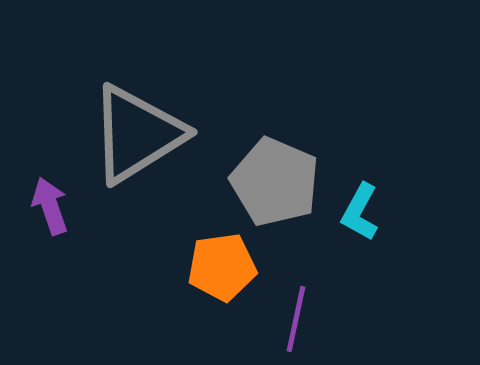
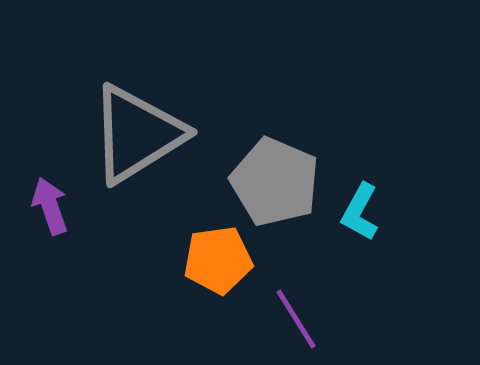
orange pentagon: moved 4 px left, 7 px up
purple line: rotated 44 degrees counterclockwise
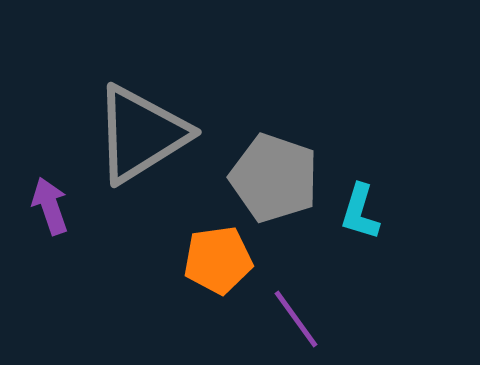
gray triangle: moved 4 px right
gray pentagon: moved 1 px left, 4 px up; rotated 4 degrees counterclockwise
cyan L-shape: rotated 12 degrees counterclockwise
purple line: rotated 4 degrees counterclockwise
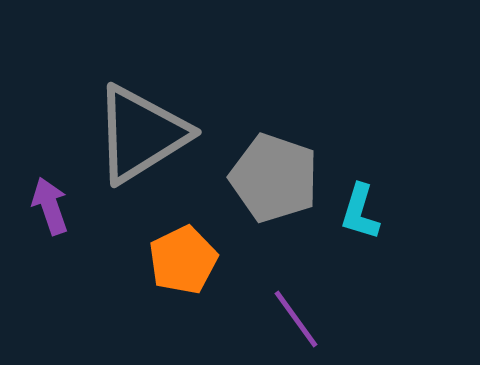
orange pentagon: moved 35 px left; rotated 18 degrees counterclockwise
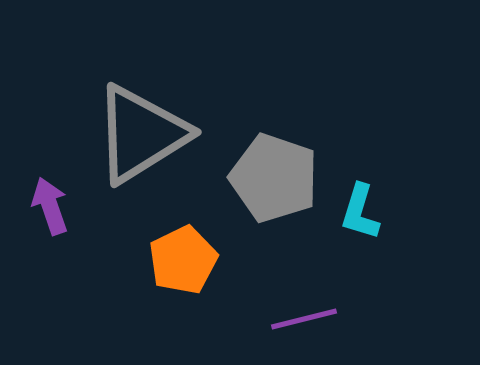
purple line: moved 8 px right; rotated 68 degrees counterclockwise
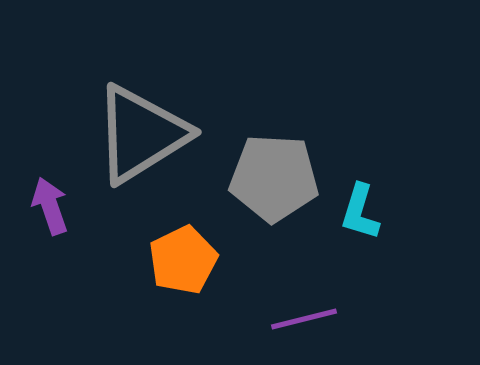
gray pentagon: rotated 16 degrees counterclockwise
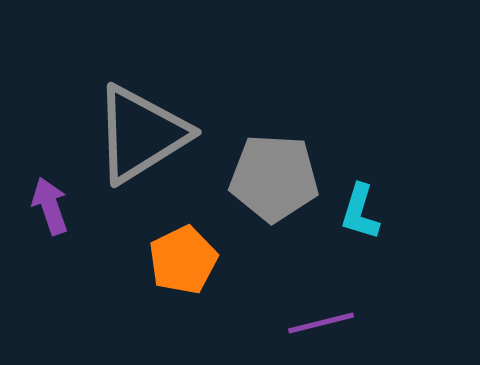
purple line: moved 17 px right, 4 px down
